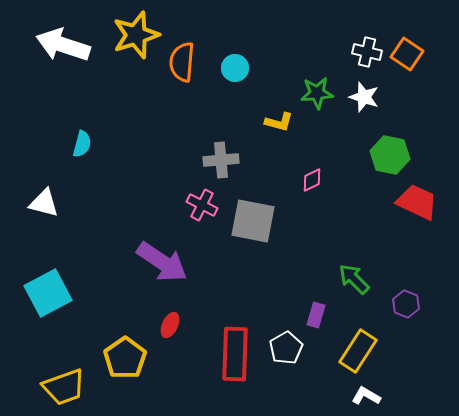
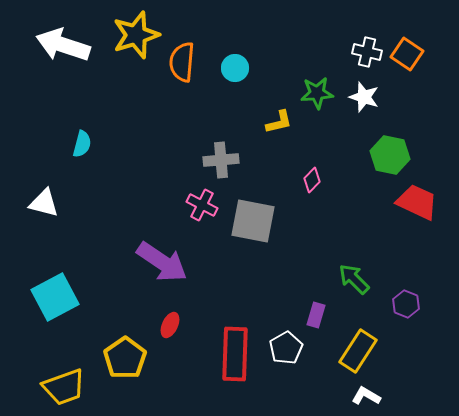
yellow L-shape: rotated 28 degrees counterclockwise
pink diamond: rotated 20 degrees counterclockwise
cyan square: moved 7 px right, 4 px down
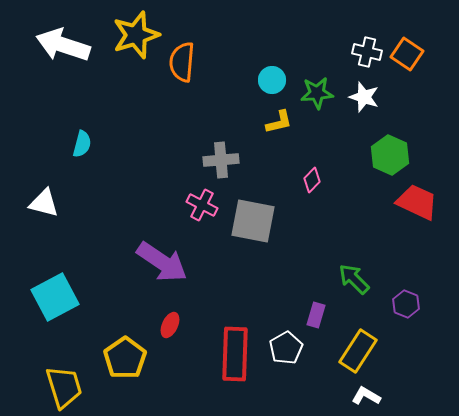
cyan circle: moved 37 px right, 12 px down
green hexagon: rotated 12 degrees clockwise
yellow trapezoid: rotated 87 degrees counterclockwise
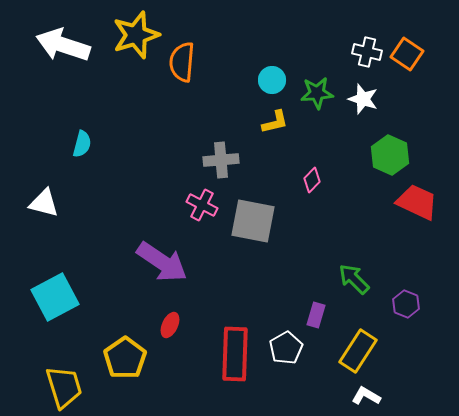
white star: moved 1 px left, 2 px down
yellow L-shape: moved 4 px left
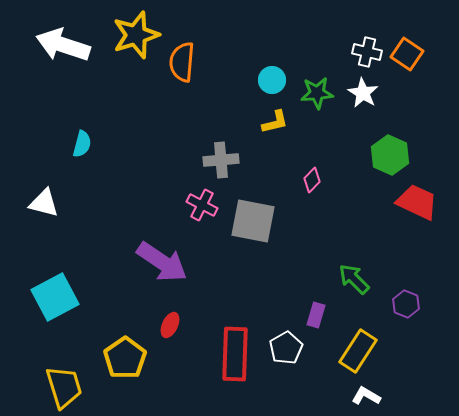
white star: moved 6 px up; rotated 12 degrees clockwise
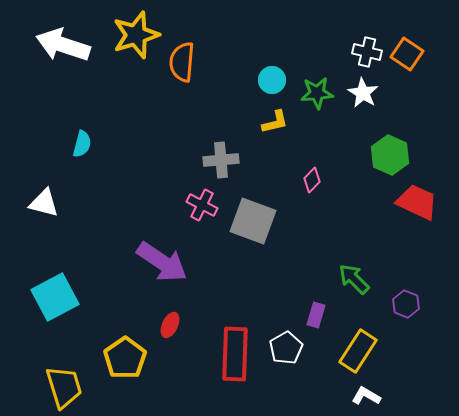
gray square: rotated 9 degrees clockwise
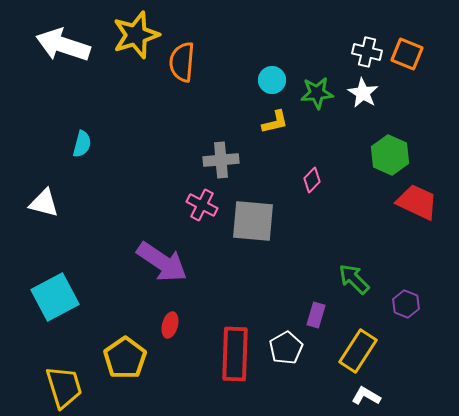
orange square: rotated 12 degrees counterclockwise
gray square: rotated 15 degrees counterclockwise
red ellipse: rotated 10 degrees counterclockwise
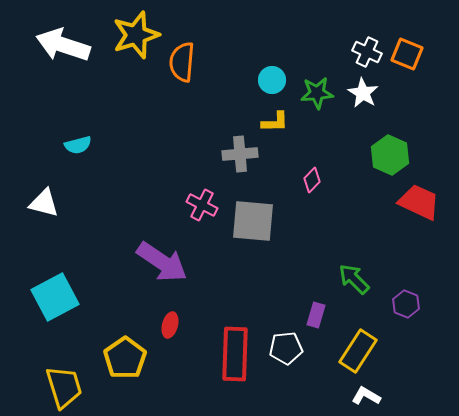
white cross: rotated 12 degrees clockwise
yellow L-shape: rotated 12 degrees clockwise
cyan semicircle: moved 4 px left, 1 px down; rotated 60 degrees clockwise
gray cross: moved 19 px right, 6 px up
red trapezoid: moved 2 px right
white pentagon: rotated 24 degrees clockwise
